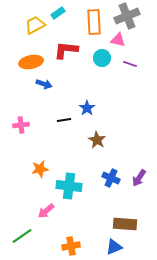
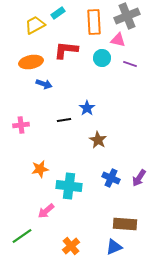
brown star: moved 1 px right
orange cross: rotated 30 degrees counterclockwise
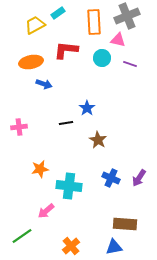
black line: moved 2 px right, 3 px down
pink cross: moved 2 px left, 2 px down
blue triangle: rotated 12 degrees clockwise
